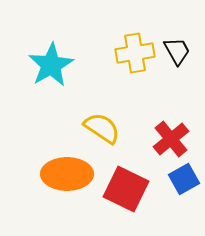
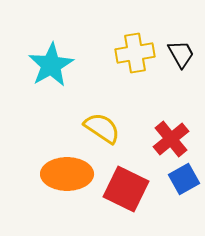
black trapezoid: moved 4 px right, 3 px down
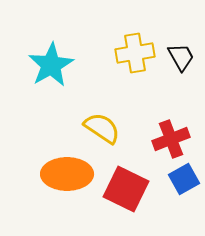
black trapezoid: moved 3 px down
red cross: rotated 18 degrees clockwise
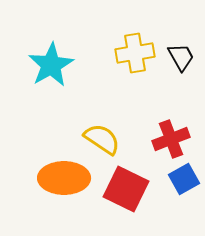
yellow semicircle: moved 11 px down
orange ellipse: moved 3 px left, 4 px down
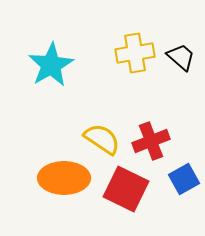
black trapezoid: rotated 20 degrees counterclockwise
red cross: moved 20 px left, 2 px down
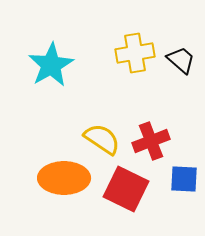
black trapezoid: moved 3 px down
blue square: rotated 32 degrees clockwise
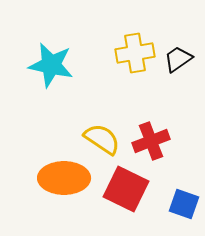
black trapezoid: moved 3 px left, 1 px up; rotated 76 degrees counterclockwise
cyan star: rotated 30 degrees counterclockwise
blue square: moved 25 px down; rotated 16 degrees clockwise
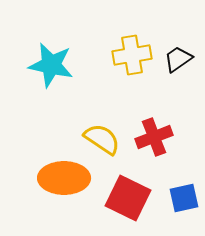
yellow cross: moved 3 px left, 2 px down
red cross: moved 3 px right, 4 px up
red square: moved 2 px right, 9 px down
blue square: moved 6 px up; rotated 32 degrees counterclockwise
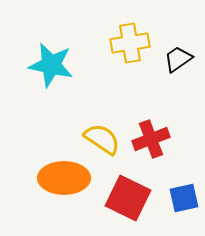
yellow cross: moved 2 px left, 12 px up
red cross: moved 3 px left, 2 px down
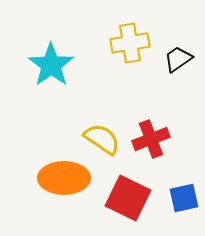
cyan star: rotated 24 degrees clockwise
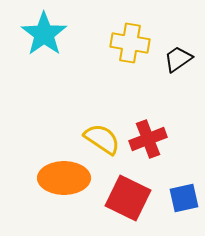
yellow cross: rotated 18 degrees clockwise
cyan star: moved 7 px left, 31 px up
red cross: moved 3 px left
